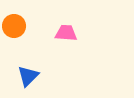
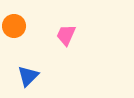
pink trapezoid: moved 2 px down; rotated 70 degrees counterclockwise
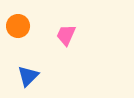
orange circle: moved 4 px right
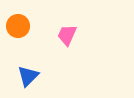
pink trapezoid: moved 1 px right
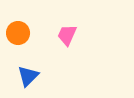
orange circle: moved 7 px down
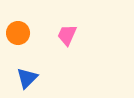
blue triangle: moved 1 px left, 2 px down
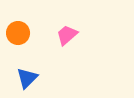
pink trapezoid: rotated 25 degrees clockwise
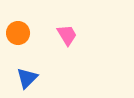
pink trapezoid: rotated 100 degrees clockwise
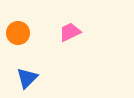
pink trapezoid: moved 3 px right, 3 px up; rotated 85 degrees counterclockwise
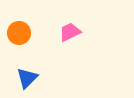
orange circle: moved 1 px right
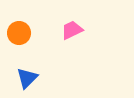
pink trapezoid: moved 2 px right, 2 px up
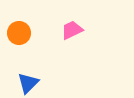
blue triangle: moved 1 px right, 5 px down
